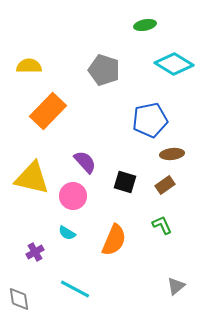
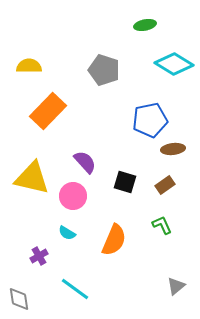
brown ellipse: moved 1 px right, 5 px up
purple cross: moved 4 px right, 4 px down
cyan line: rotated 8 degrees clockwise
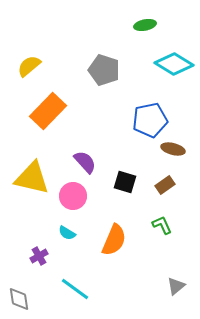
yellow semicircle: rotated 40 degrees counterclockwise
brown ellipse: rotated 20 degrees clockwise
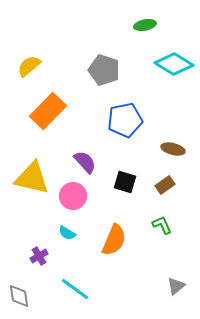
blue pentagon: moved 25 px left
gray diamond: moved 3 px up
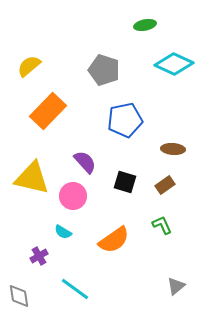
cyan diamond: rotated 6 degrees counterclockwise
brown ellipse: rotated 10 degrees counterclockwise
cyan semicircle: moved 4 px left, 1 px up
orange semicircle: rotated 32 degrees clockwise
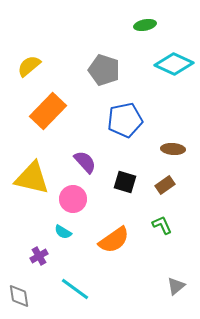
pink circle: moved 3 px down
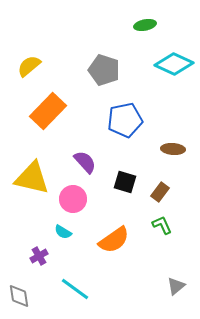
brown rectangle: moved 5 px left, 7 px down; rotated 18 degrees counterclockwise
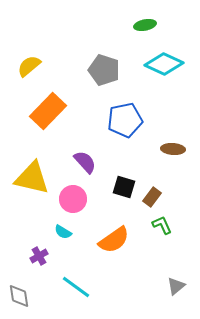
cyan diamond: moved 10 px left
black square: moved 1 px left, 5 px down
brown rectangle: moved 8 px left, 5 px down
cyan line: moved 1 px right, 2 px up
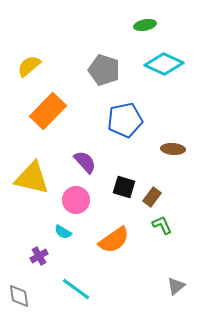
pink circle: moved 3 px right, 1 px down
cyan line: moved 2 px down
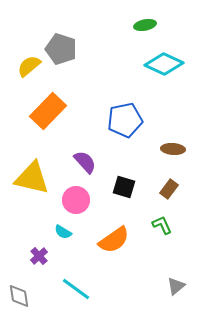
gray pentagon: moved 43 px left, 21 px up
brown rectangle: moved 17 px right, 8 px up
purple cross: rotated 12 degrees counterclockwise
